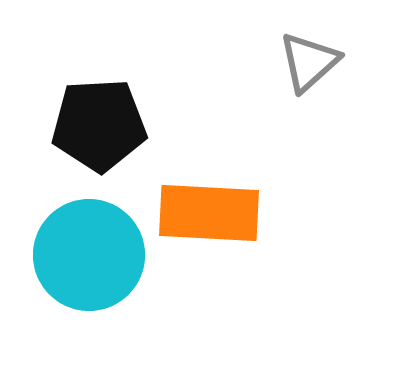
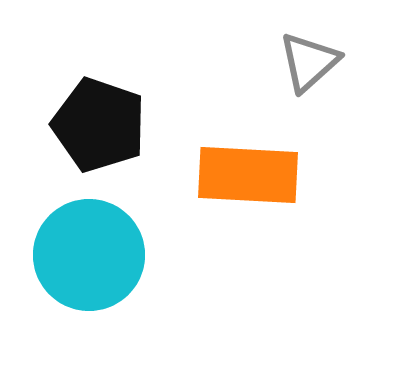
black pentagon: rotated 22 degrees clockwise
orange rectangle: moved 39 px right, 38 px up
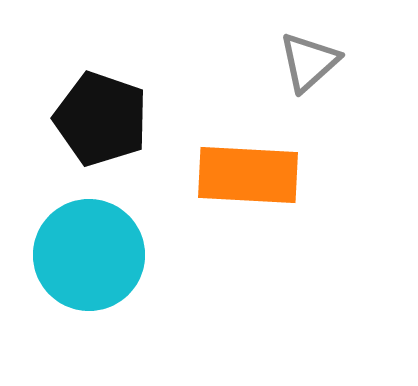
black pentagon: moved 2 px right, 6 px up
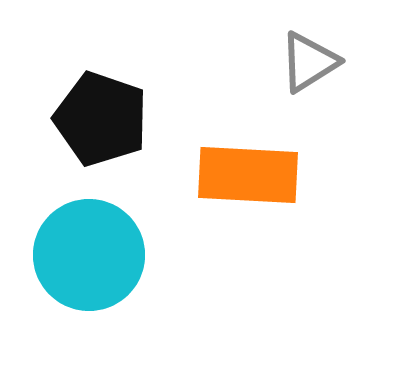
gray triangle: rotated 10 degrees clockwise
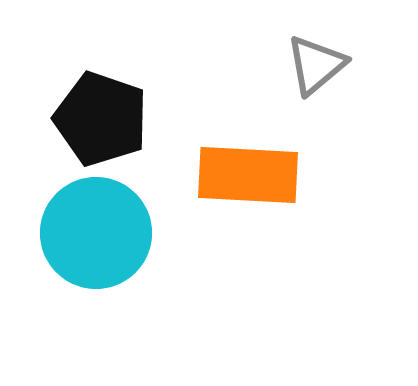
gray triangle: moved 7 px right, 3 px down; rotated 8 degrees counterclockwise
cyan circle: moved 7 px right, 22 px up
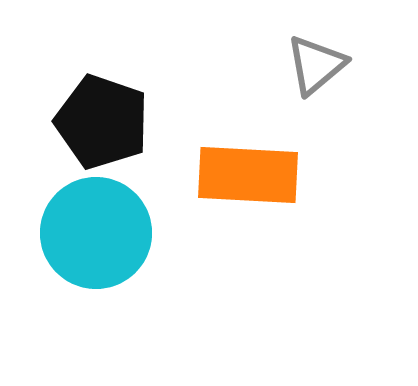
black pentagon: moved 1 px right, 3 px down
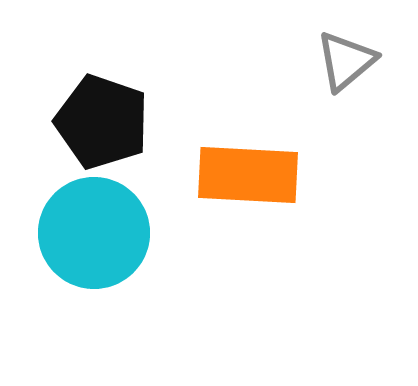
gray triangle: moved 30 px right, 4 px up
cyan circle: moved 2 px left
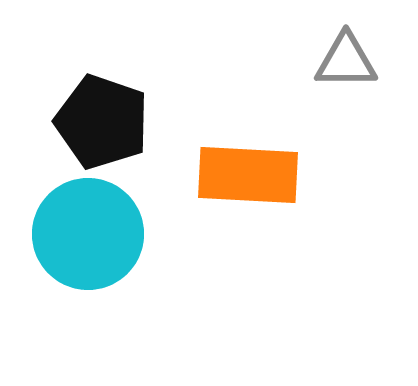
gray triangle: rotated 40 degrees clockwise
cyan circle: moved 6 px left, 1 px down
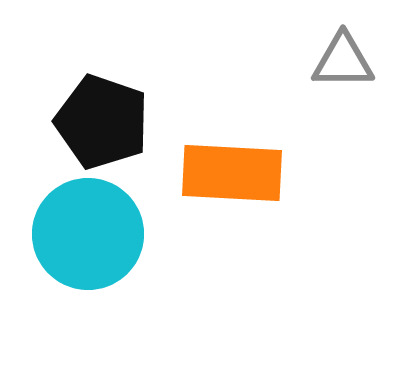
gray triangle: moved 3 px left
orange rectangle: moved 16 px left, 2 px up
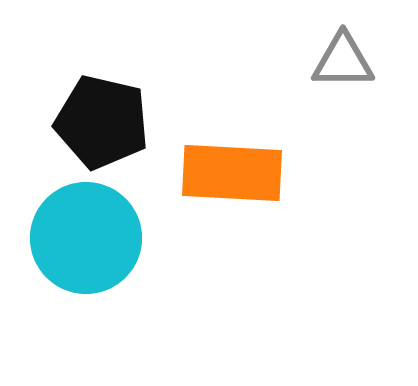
black pentagon: rotated 6 degrees counterclockwise
cyan circle: moved 2 px left, 4 px down
